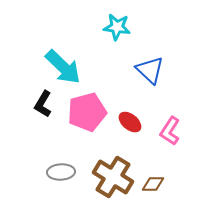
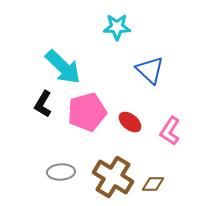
cyan star: rotated 8 degrees counterclockwise
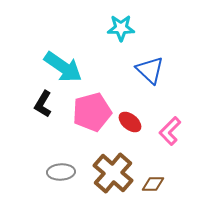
cyan star: moved 4 px right, 1 px down
cyan arrow: rotated 9 degrees counterclockwise
pink pentagon: moved 5 px right
pink L-shape: rotated 12 degrees clockwise
brown cross: moved 4 px up; rotated 9 degrees clockwise
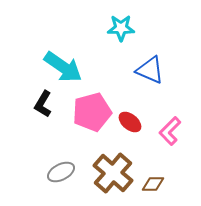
blue triangle: rotated 20 degrees counterclockwise
gray ellipse: rotated 24 degrees counterclockwise
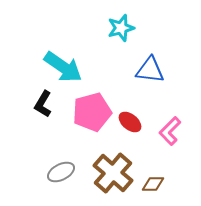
cyan star: rotated 16 degrees counterclockwise
blue triangle: rotated 16 degrees counterclockwise
